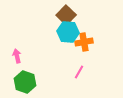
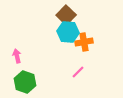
pink line: moved 1 px left; rotated 16 degrees clockwise
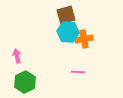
brown square: rotated 30 degrees clockwise
orange cross: moved 3 px up
pink line: rotated 48 degrees clockwise
green hexagon: rotated 15 degrees clockwise
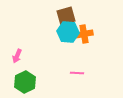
brown square: moved 1 px down
orange cross: moved 5 px up
pink arrow: rotated 144 degrees counterclockwise
pink line: moved 1 px left, 1 px down
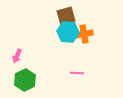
green hexagon: moved 2 px up
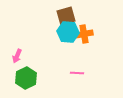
green hexagon: moved 1 px right, 2 px up
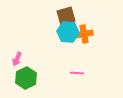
pink arrow: moved 3 px down
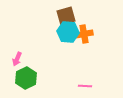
pink line: moved 8 px right, 13 px down
